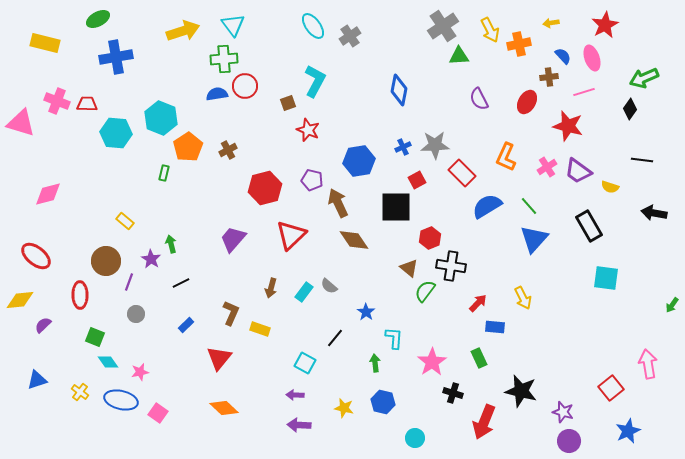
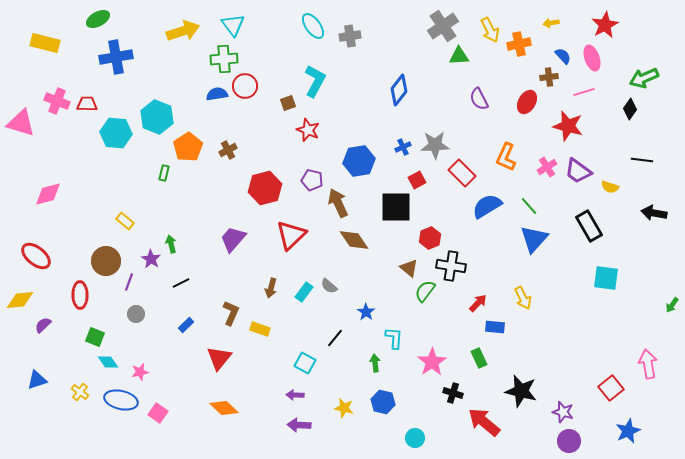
gray cross at (350, 36): rotated 25 degrees clockwise
blue diamond at (399, 90): rotated 28 degrees clockwise
cyan hexagon at (161, 118): moved 4 px left, 1 px up
red arrow at (484, 422): rotated 108 degrees clockwise
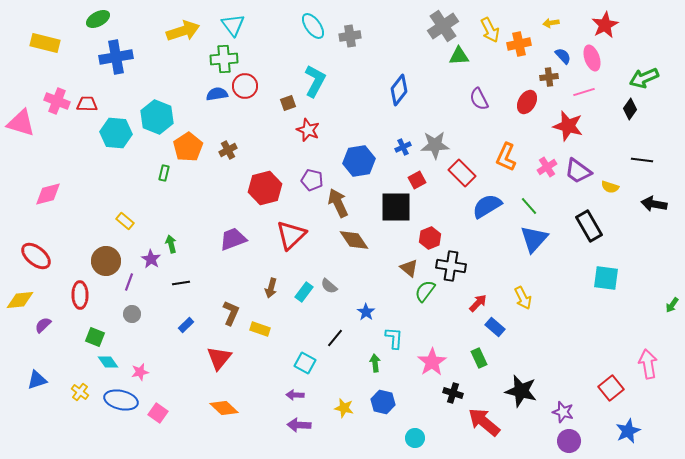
black arrow at (654, 213): moved 9 px up
purple trapezoid at (233, 239): rotated 28 degrees clockwise
black line at (181, 283): rotated 18 degrees clockwise
gray circle at (136, 314): moved 4 px left
blue rectangle at (495, 327): rotated 36 degrees clockwise
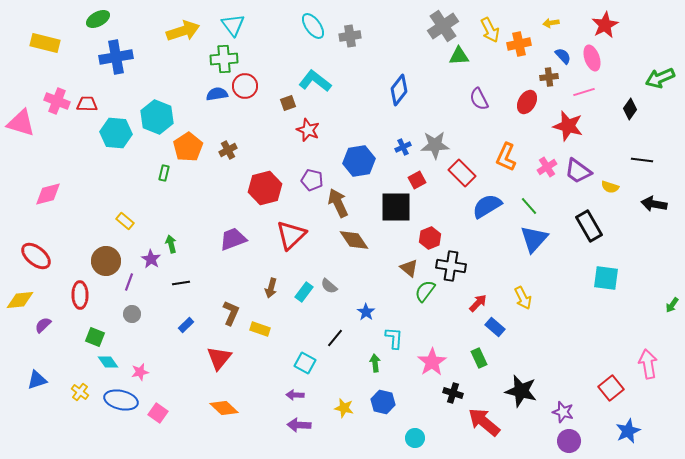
green arrow at (644, 78): moved 16 px right
cyan L-shape at (315, 81): rotated 80 degrees counterclockwise
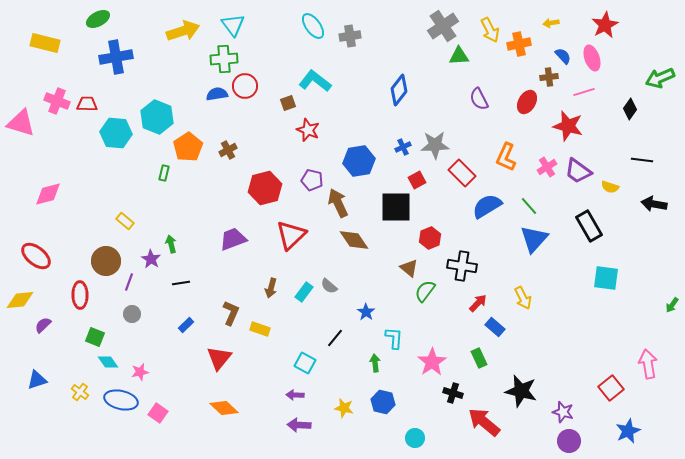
black cross at (451, 266): moved 11 px right
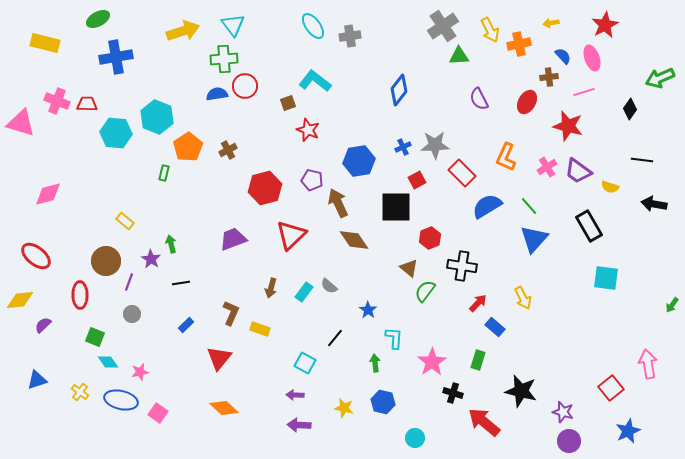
blue star at (366, 312): moved 2 px right, 2 px up
green rectangle at (479, 358): moved 1 px left, 2 px down; rotated 42 degrees clockwise
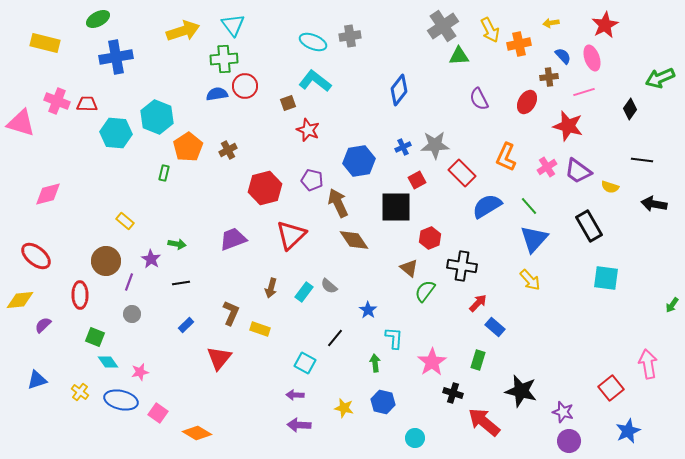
cyan ellipse at (313, 26): moved 16 px down; rotated 32 degrees counterclockwise
green arrow at (171, 244): moved 6 px right; rotated 114 degrees clockwise
yellow arrow at (523, 298): moved 7 px right, 18 px up; rotated 15 degrees counterclockwise
orange diamond at (224, 408): moved 27 px left, 25 px down; rotated 12 degrees counterclockwise
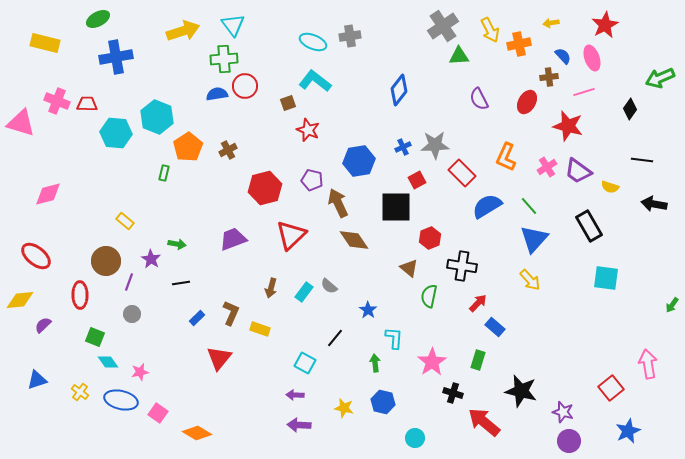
green semicircle at (425, 291): moved 4 px right, 5 px down; rotated 25 degrees counterclockwise
blue rectangle at (186, 325): moved 11 px right, 7 px up
